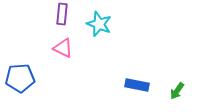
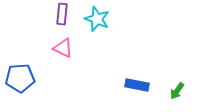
cyan star: moved 2 px left, 5 px up
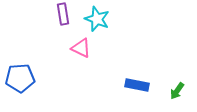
purple rectangle: moved 1 px right; rotated 15 degrees counterclockwise
pink triangle: moved 18 px right
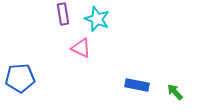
green arrow: moved 2 px left, 1 px down; rotated 102 degrees clockwise
